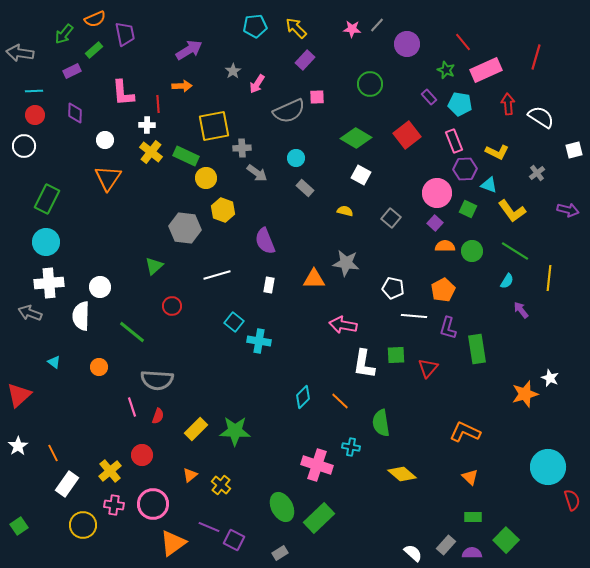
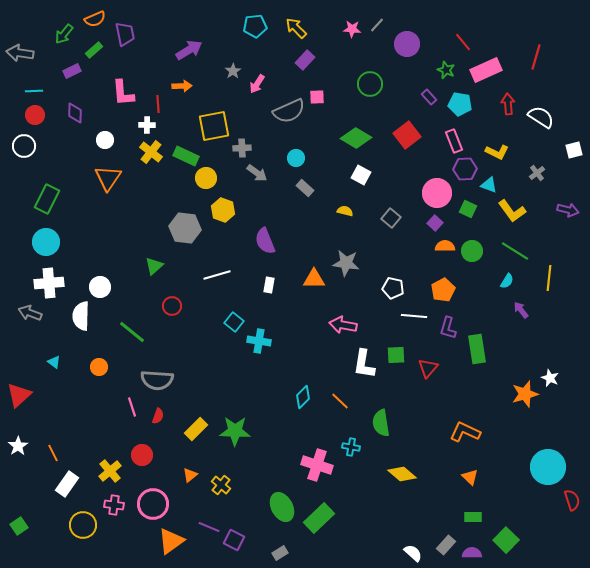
orange triangle at (173, 543): moved 2 px left, 2 px up
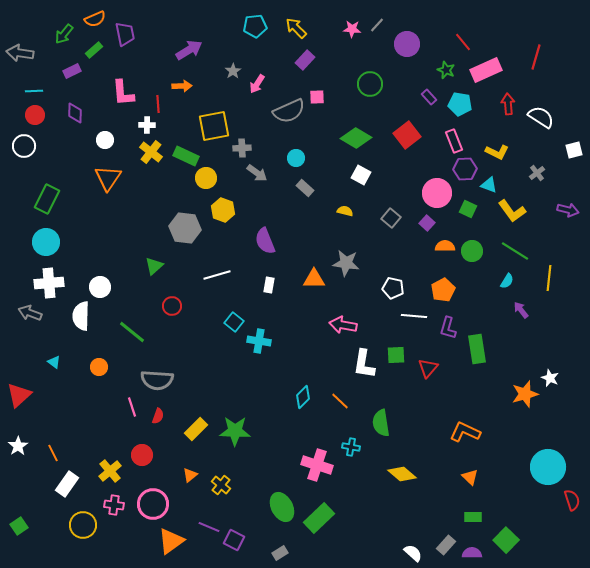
purple square at (435, 223): moved 8 px left
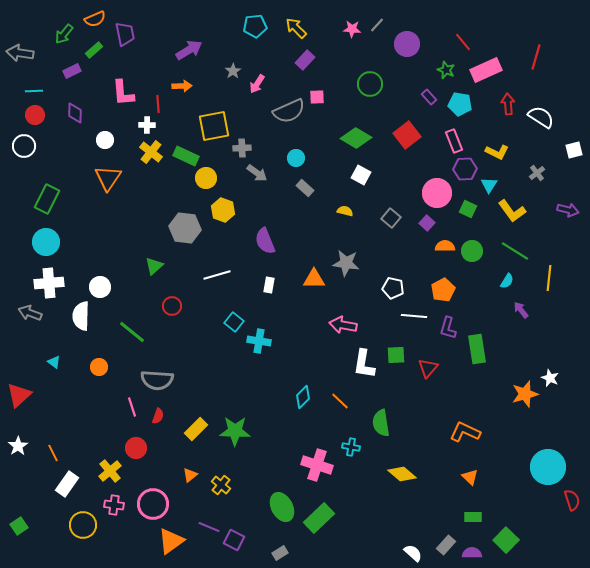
cyan triangle at (489, 185): rotated 42 degrees clockwise
red circle at (142, 455): moved 6 px left, 7 px up
